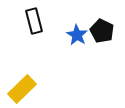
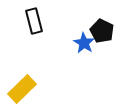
blue star: moved 7 px right, 8 px down
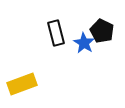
black rectangle: moved 22 px right, 12 px down
yellow rectangle: moved 5 px up; rotated 24 degrees clockwise
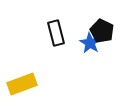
blue star: moved 6 px right
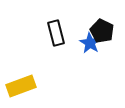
yellow rectangle: moved 1 px left, 2 px down
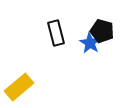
black pentagon: rotated 10 degrees counterclockwise
yellow rectangle: moved 2 px left, 1 px down; rotated 20 degrees counterclockwise
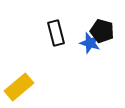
blue star: rotated 15 degrees counterclockwise
